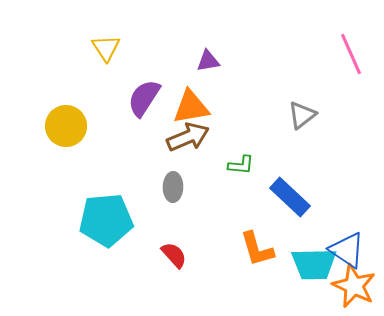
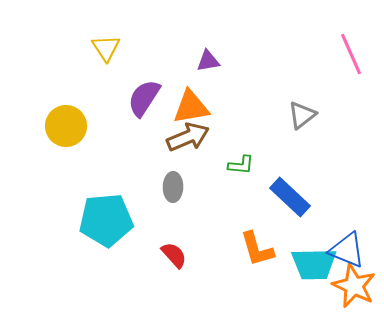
blue triangle: rotated 12 degrees counterclockwise
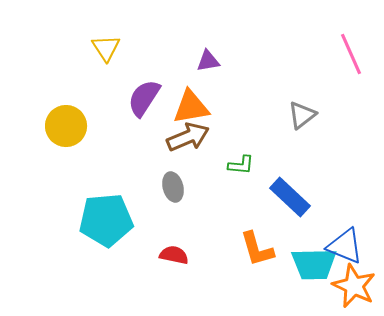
gray ellipse: rotated 16 degrees counterclockwise
blue triangle: moved 2 px left, 4 px up
red semicircle: rotated 36 degrees counterclockwise
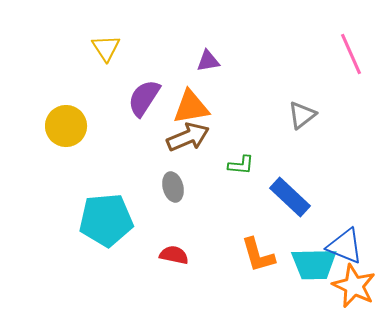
orange L-shape: moved 1 px right, 6 px down
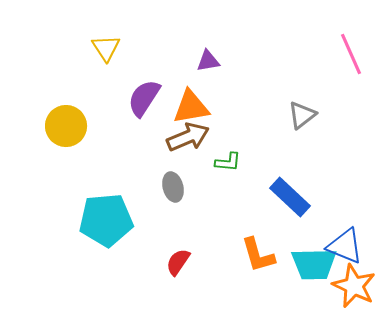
green L-shape: moved 13 px left, 3 px up
red semicircle: moved 4 px right, 7 px down; rotated 68 degrees counterclockwise
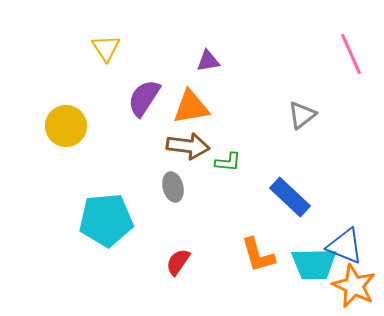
brown arrow: moved 9 px down; rotated 30 degrees clockwise
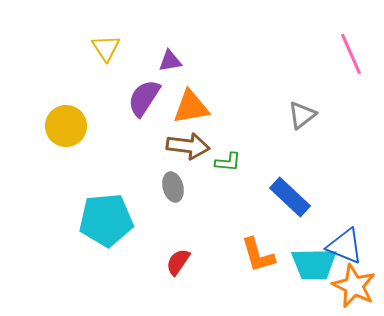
purple triangle: moved 38 px left
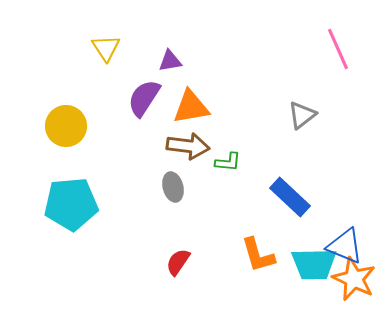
pink line: moved 13 px left, 5 px up
cyan pentagon: moved 35 px left, 16 px up
orange star: moved 7 px up
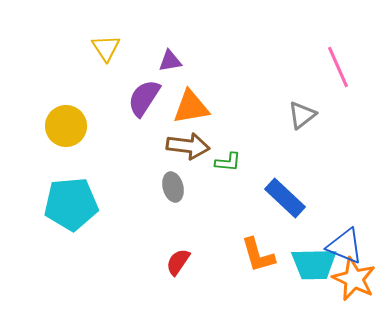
pink line: moved 18 px down
blue rectangle: moved 5 px left, 1 px down
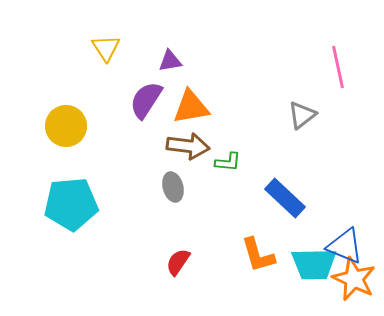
pink line: rotated 12 degrees clockwise
purple semicircle: moved 2 px right, 2 px down
